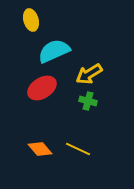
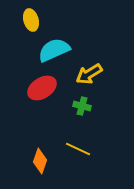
cyan semicircle: moved 1 px up
green cross: moved 6 px left, 5 px down
orange diamond: moved 12 px down; rotated 60 degrees clockwise
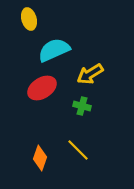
yellow ellipse: moved 2 px left, 1 px up
yellow arrow: moved 1 px right
yellow line: moved 1 px down; rotated 20 degrees clockwise
orange diamond: moved 3 px up
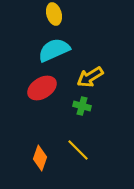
yellow ellipse: moved 25 px right, 5 px up
yellow arrow: moved 3 px down
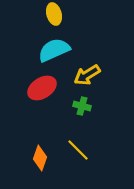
yellow arrow: moved 3 px left, 2 px up
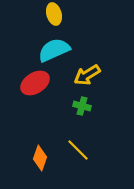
red ellipse: moved 7 px left, 5 px up
